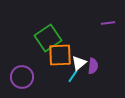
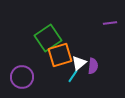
purple line: moved 2 px right
orange square: rotated 15 degrees counterclockwise
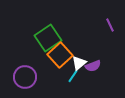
purple line: moved 2 px down; rotated 72 degrees clockwise
orange square: rotated 25 degrees counterclockwise
purple semicircle: rotated 63 degrees clockwise
purple circle: moved 3 px right
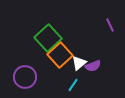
green square: rotated 8 degrees counterclockwise
cyan line: moved 9 px down
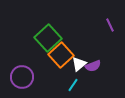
orange square: moved 1 px right
white triangle: moved 1 px down
purple circle: moved 3 px left
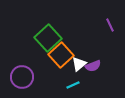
cyan line: rotated 32 degrees clockwise
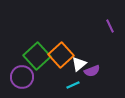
purple line: moved 1 px down
green square: moved 11 px left, 18 px down
purple semicircle: moved 1 px left, 5 px down
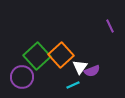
white triangle: moved 1 px right, 3 px down; rotated 14 degrees counterclockwise
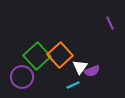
purple line: moved 3 px up
orange square: moved 1 px left
